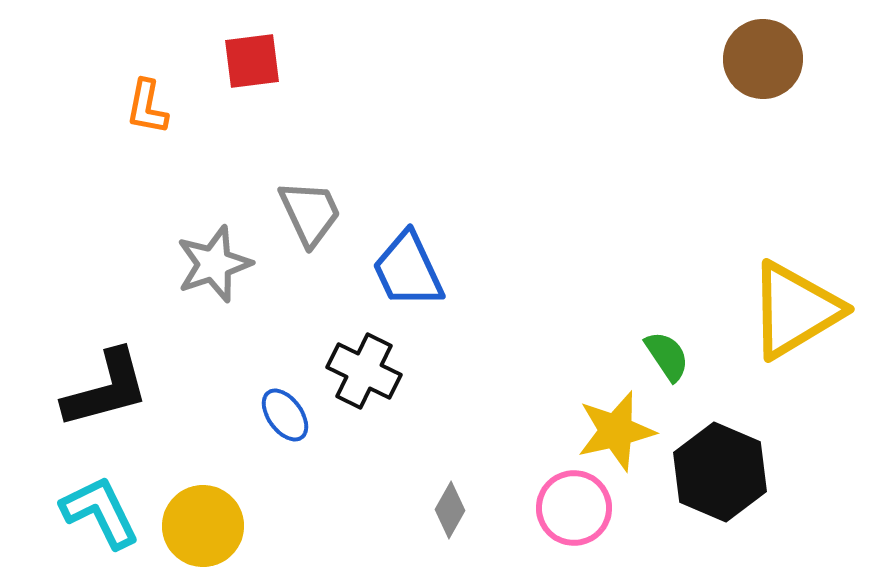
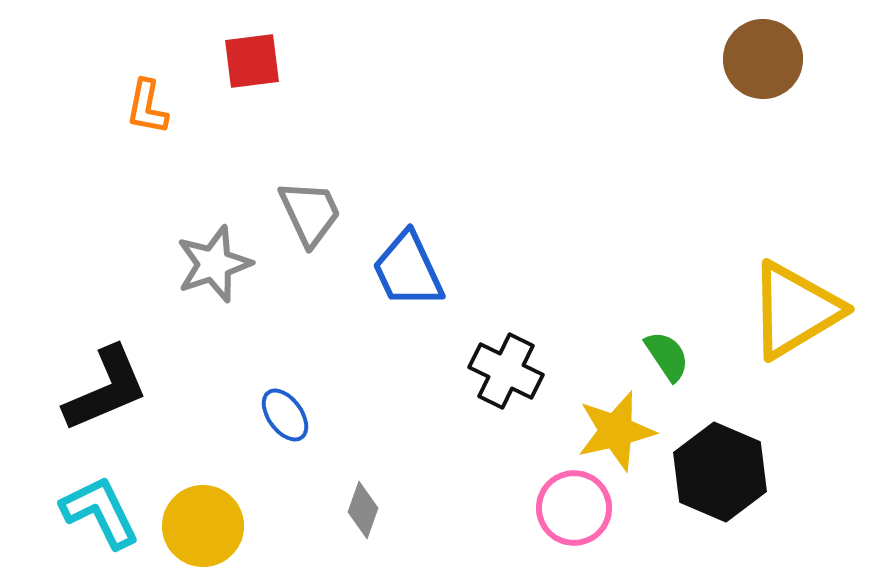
black cross: moved 142 px right
black L-shape: rotated 8 degrees counterclockwise
gray diamond: moved 87 px left; rotated 10 degrees counterclockwise
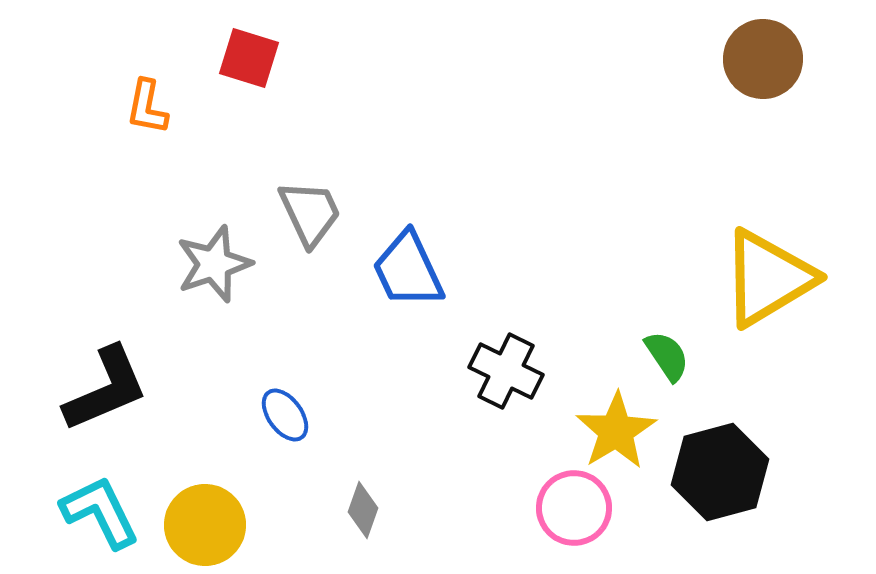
red square: moved 3 px left, 3 px up; rotated 24 degrees clockwise
yellow triangle: moved 27 px left, 32 px up
yellow star: rotated 18 degrees counterclockwise
black hexagon: rotated 22 degrees clockwise
yellow circle: moved 2 px right, 1 px up
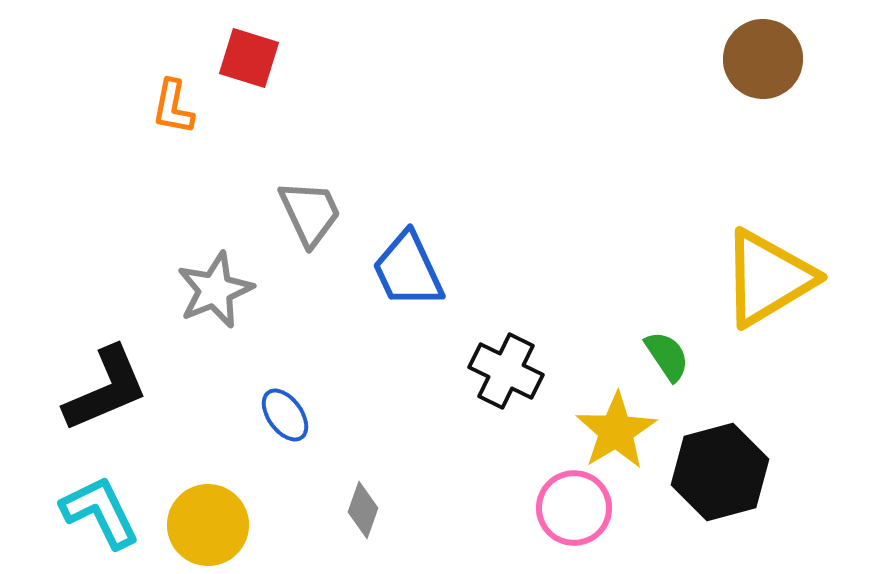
orange L-shape: moved 26 px right
gray star: moved 1 px right, 26 px down; rotated 4 degrees counterclockwise
yellow circle: moved 3 px right
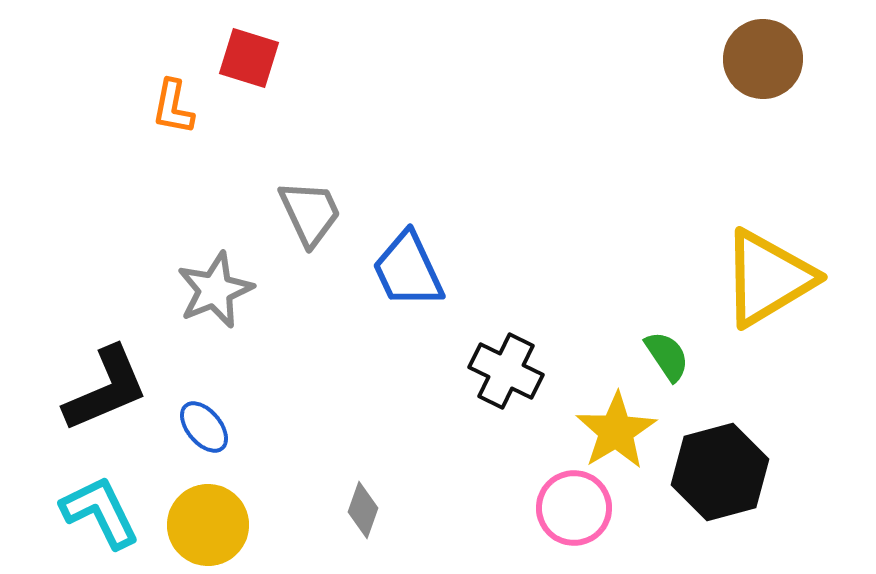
blue ellipse: moved 81 px left, 12 px down; rotated 4 degrees counterclockwise
